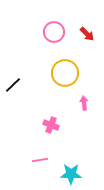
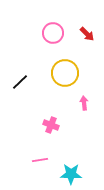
pink circle: moved 1 px left, 1 px down
black line: moved 7 px right, 3 px up
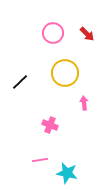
pink cross: moved 1 px left
cyan star: moved 4 px left, 1 px up; rotated 10 degrees clockwise
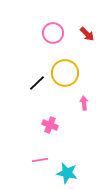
black line: moved 17 px right, 1 px down
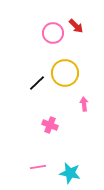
red arrow: moved 11 px left, 8 px up
pink arrow: moved 1 px down
pink line: moved 2 px left, 7 px down
cyan star: moved 3 px right
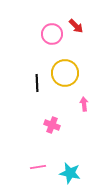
pink circle: moved 1 px left, 1 px down
black line: rotated 48 degrees counterclockwise
pink cross: moved 2 px right
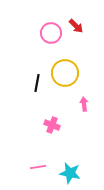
pink circle: moved 1 px left, 1 px up
black line: rotated 12 degrees clockwise
